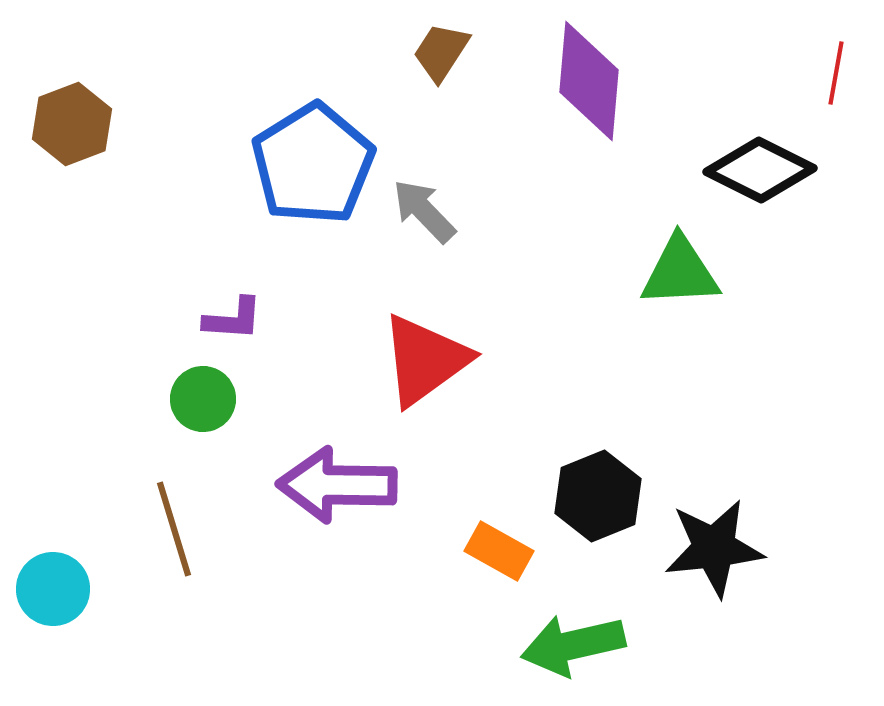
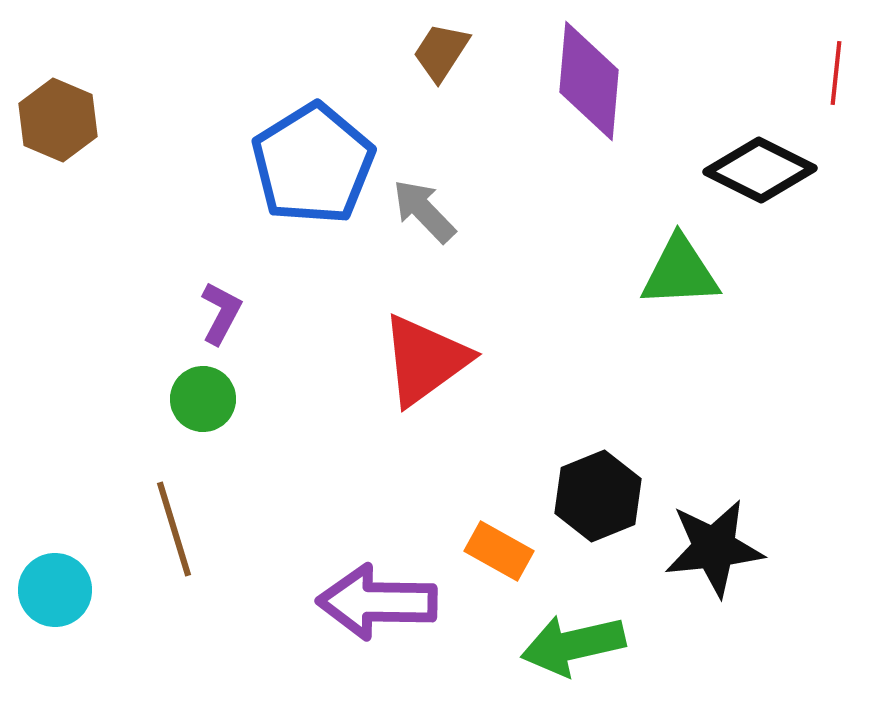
red line: rotated 4 degrees counterclockwise
brown hexagon: moved 14 px left, 4 px up; rotated 16 degrees counterclockwise
purple L-shape: moved 12 px left, 6 px up; rotated 66 degrees counterclockwise
purple arrow: moved 40 px right, 117 px down
cyan circle: moved 2 px right, 1 px down
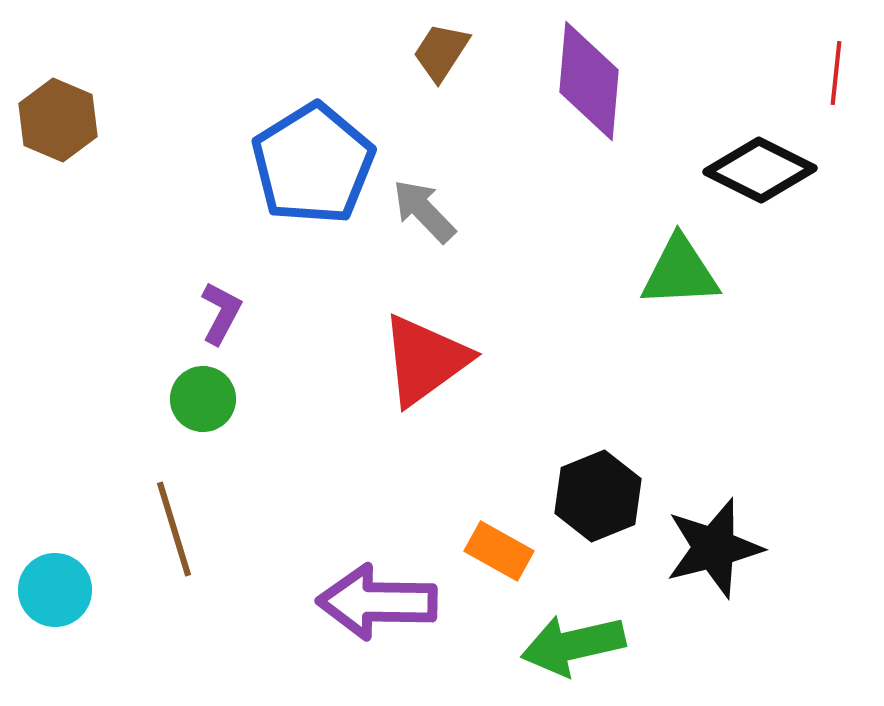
black star: rotated 8 degrees counterclockwise
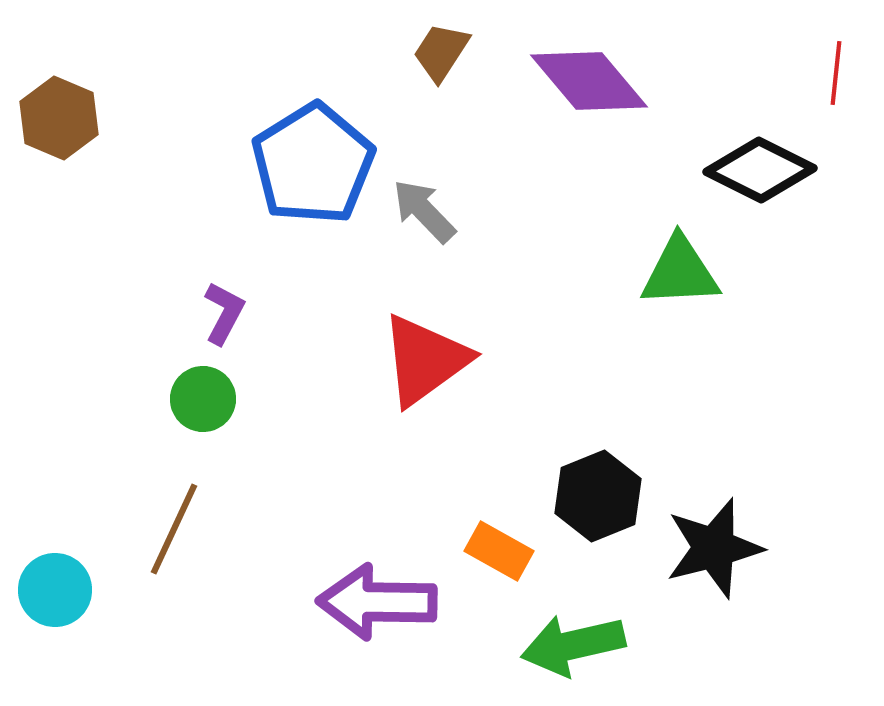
purple diamond: rotated 45 degrees counterclockwise
brown hexagon: moved 1 px right, 2 px up
purple L-shape: moved 3 px right
brown line: rotated 42 degrees clockwise
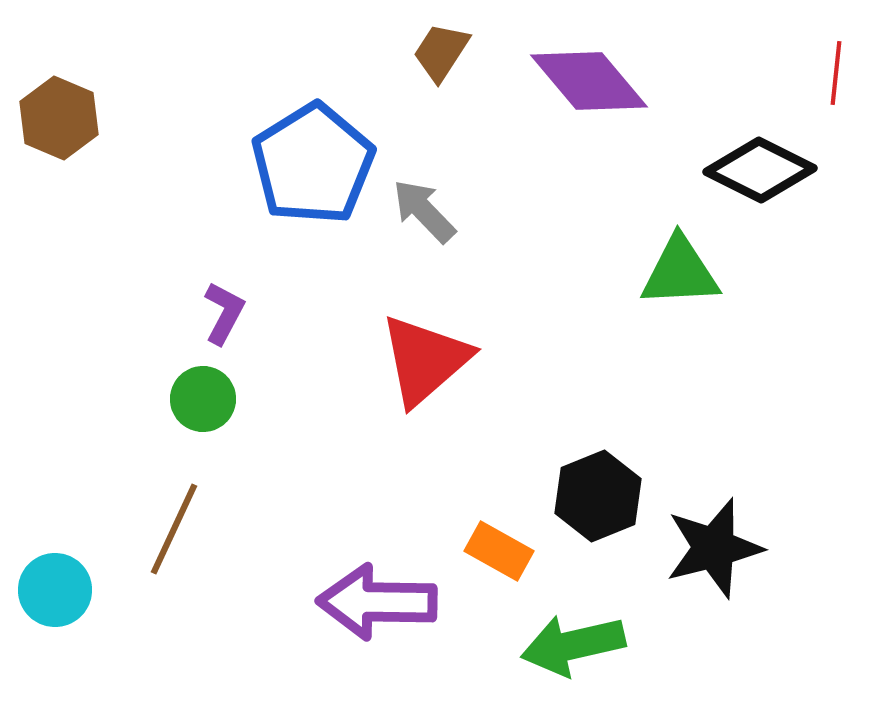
red triangle: rotated 5 degrees counterclockwise
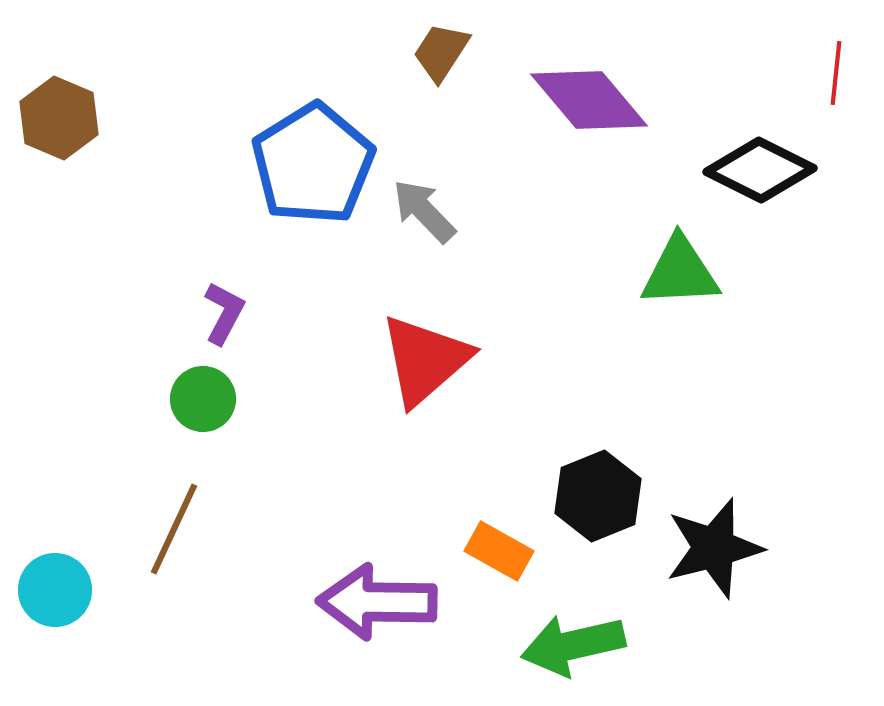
purple diamond: moved 19 px down
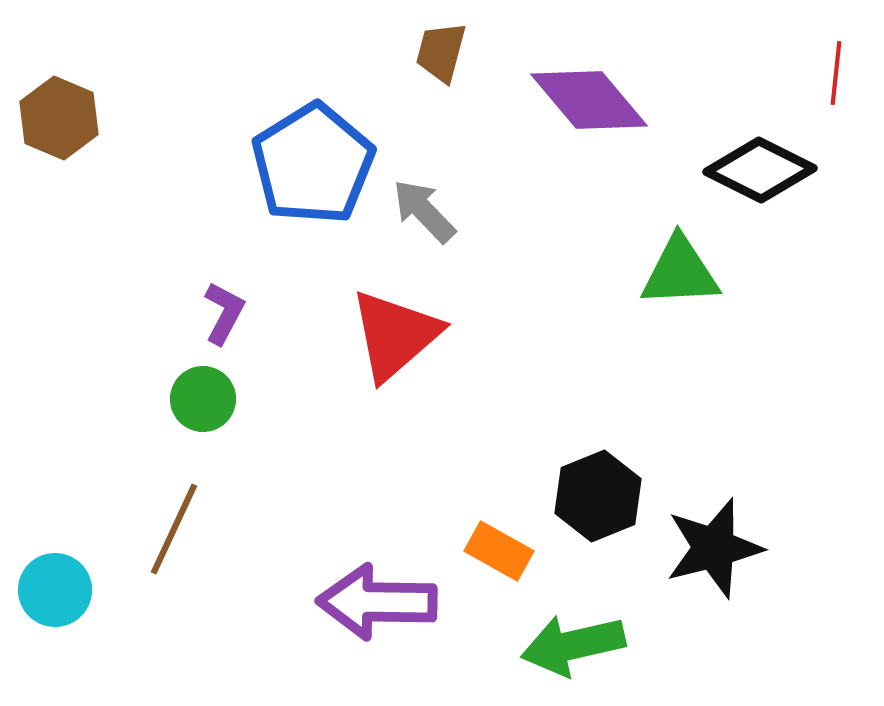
brown trapezoid: rotated 18 degrees counterclockwise
red triangle: moved 30 px left, 25 px up
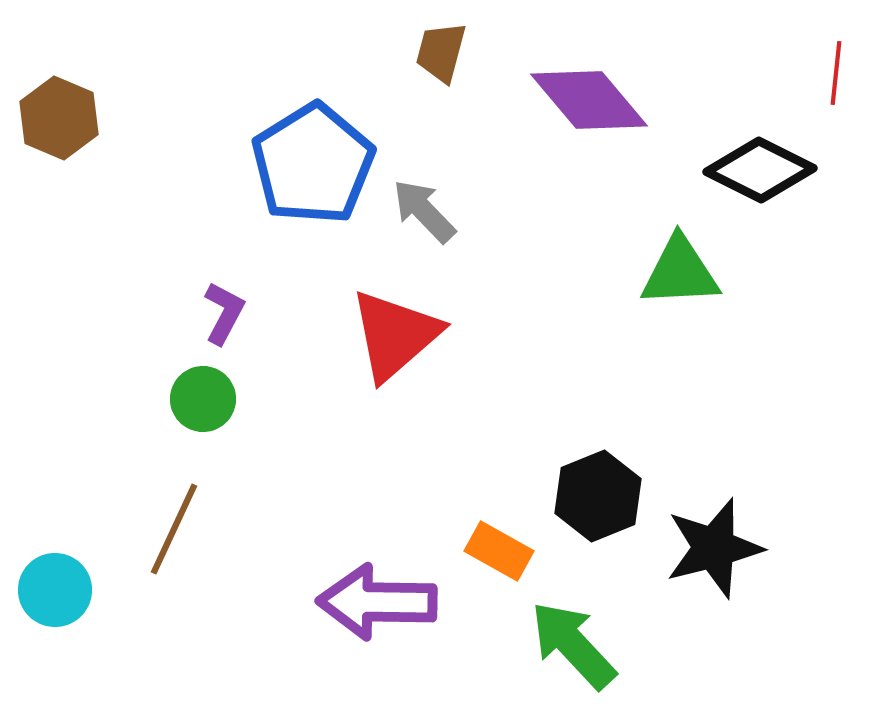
green arrow: rotated 60 degrees clockwise
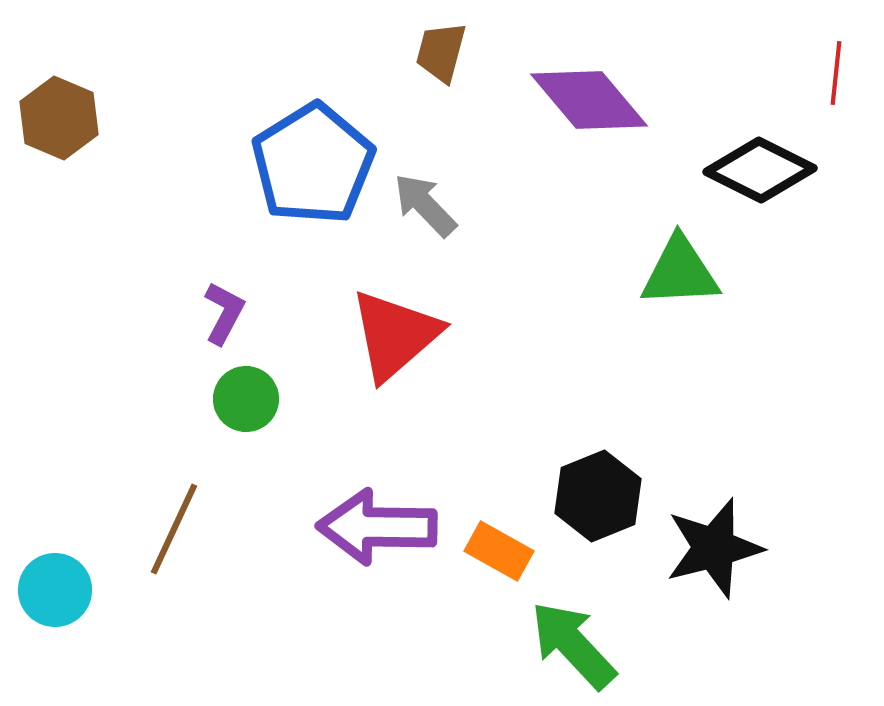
gray arrow: moved 1 px right, 6 px up
green circle: moved 43 px right
purple arrow: moved 75 px up
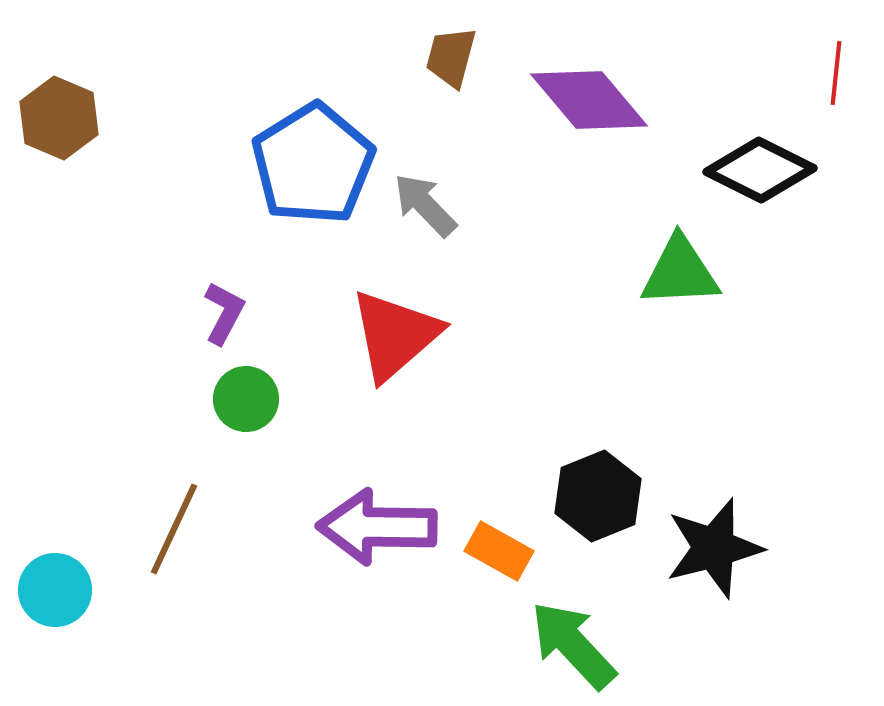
brown trapezoid: moved 10 px right, 5 px down
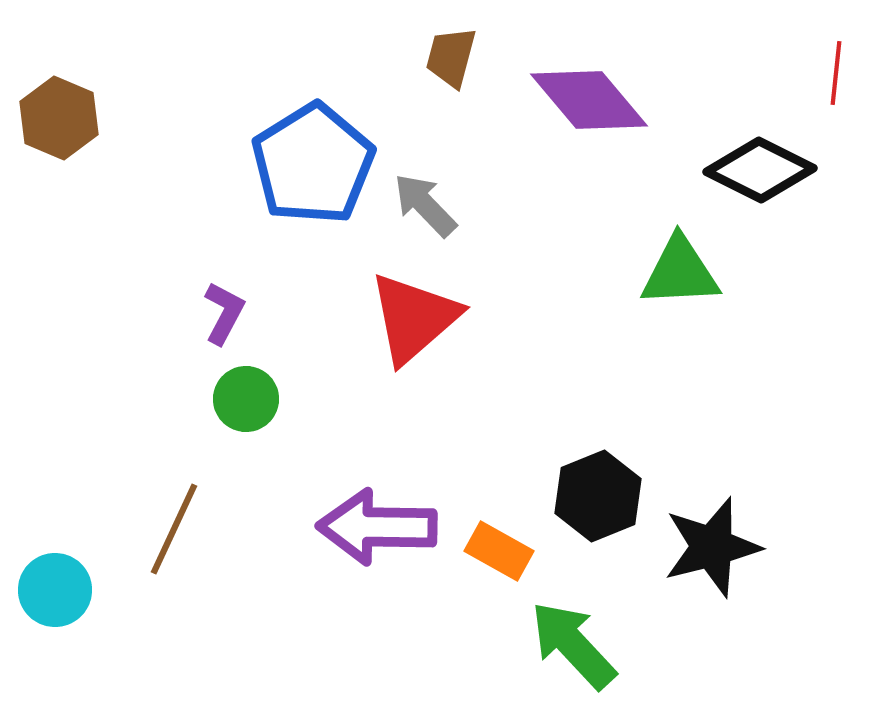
red triangle: moved 19 px right, 17 px up
black star: moved 2 px left, 1 px up
